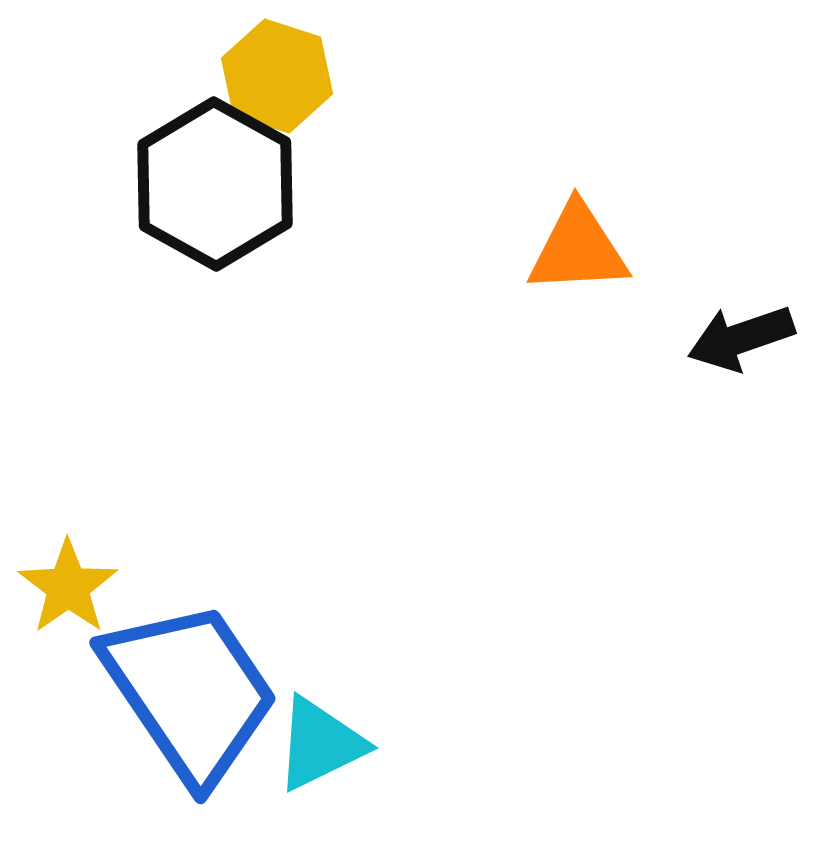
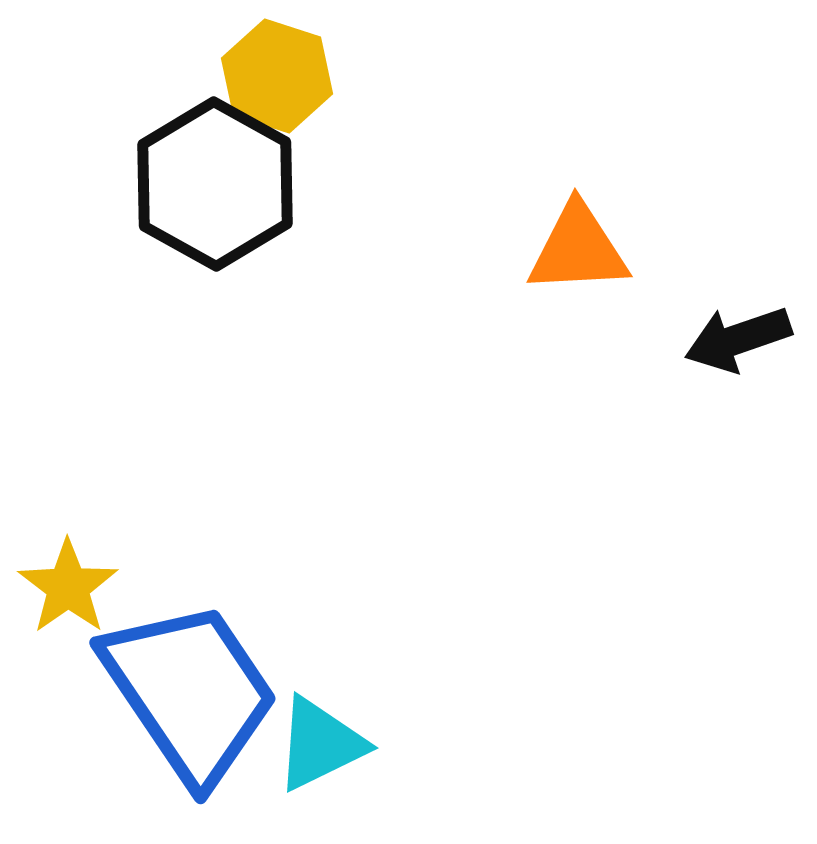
black arrow: moved 3 px left, 1 px down
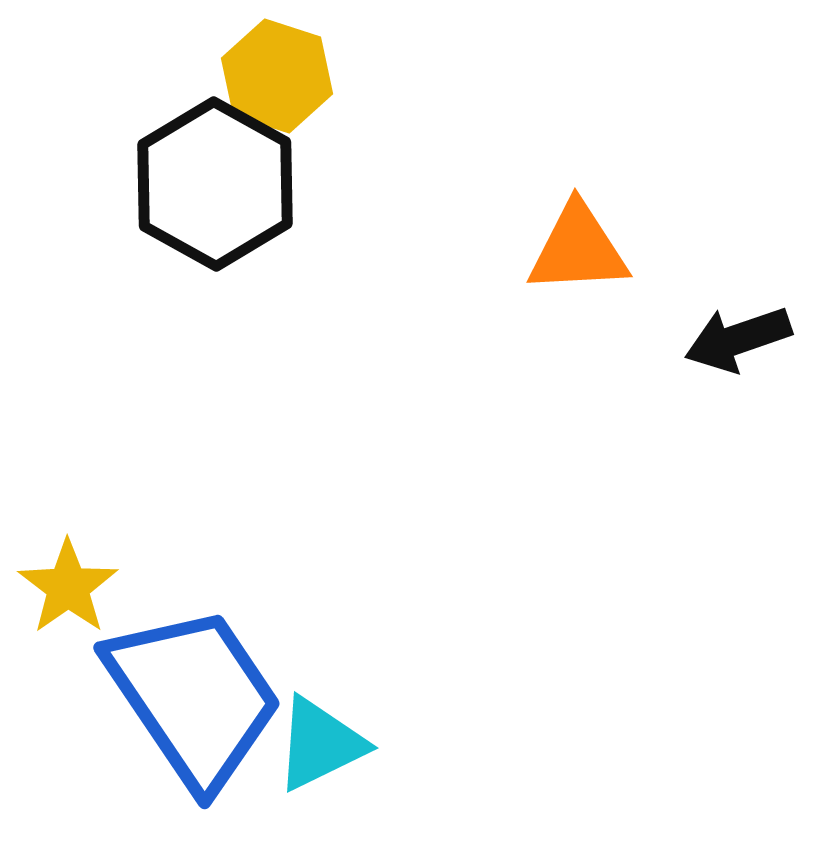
blue trapezoid: moved 4 px right, 5 px down
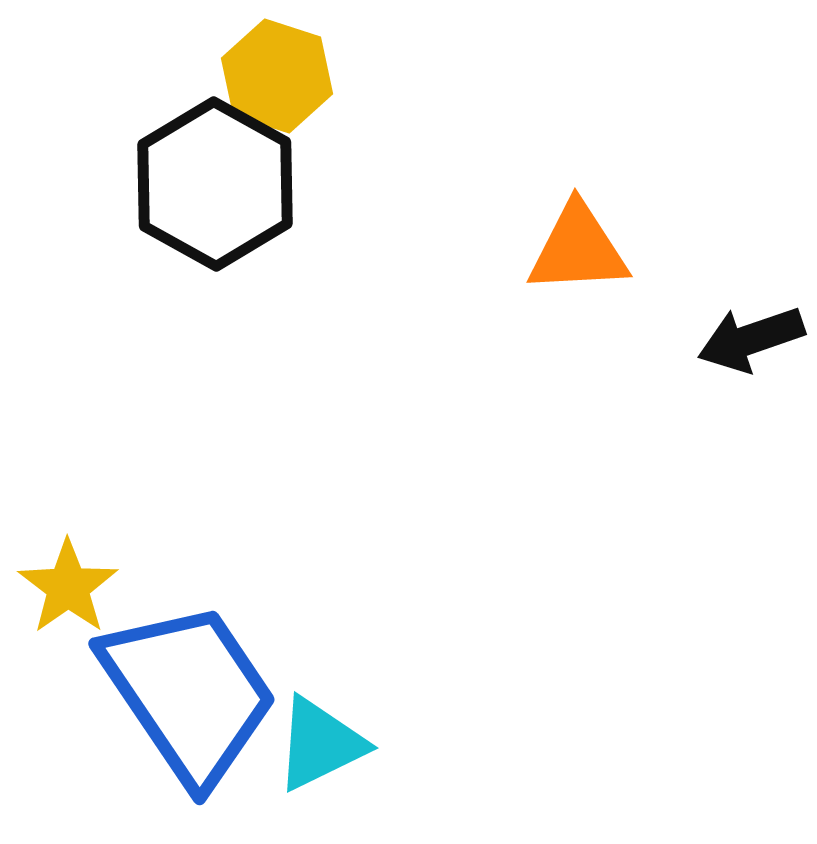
black arrow: moved 13 px right
blue trapezoid: moved 5 px left, 4 px up
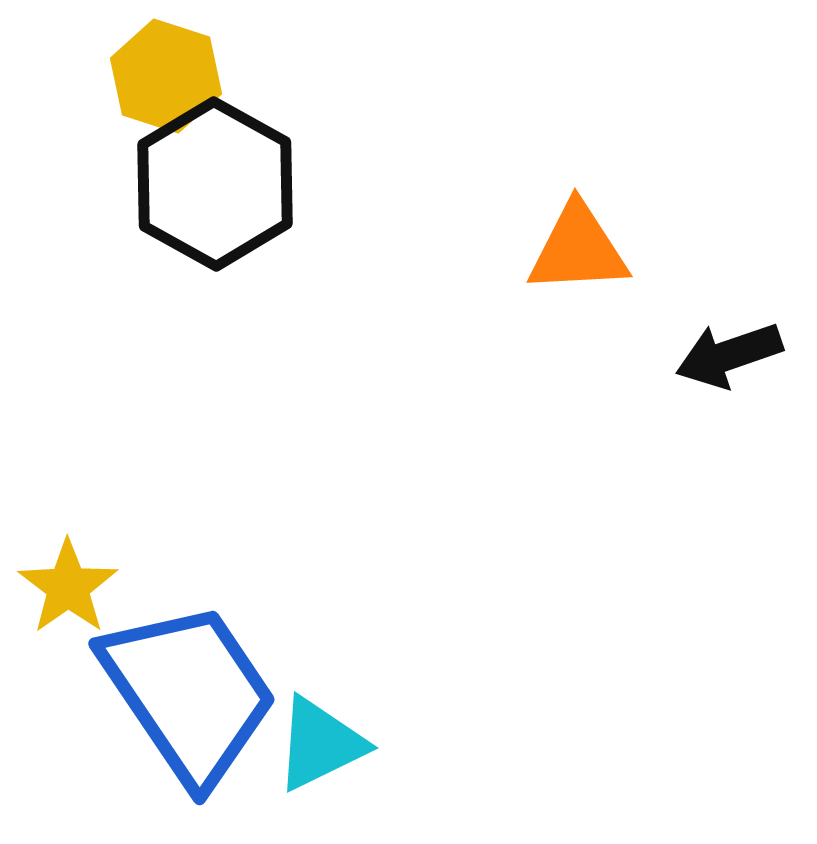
yellow hexagon: moved 111 px left
black arrow: moved 22 px left, 16 px down
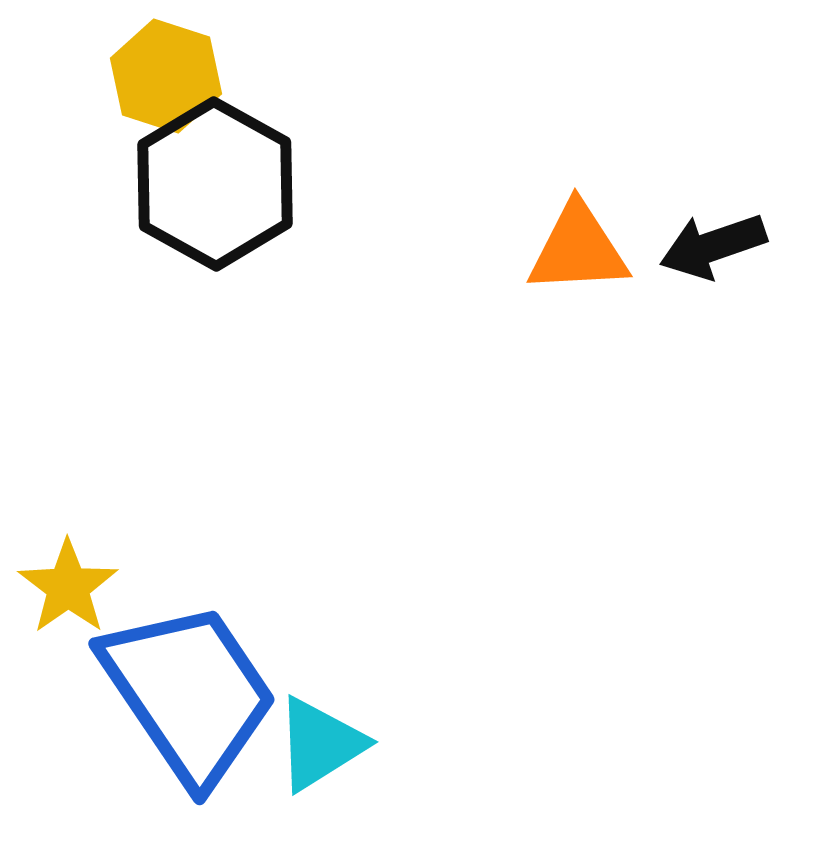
black arrow: moved 16 px left, 109 px up
cyan triangle: rotated 6 degrees counterclockwise
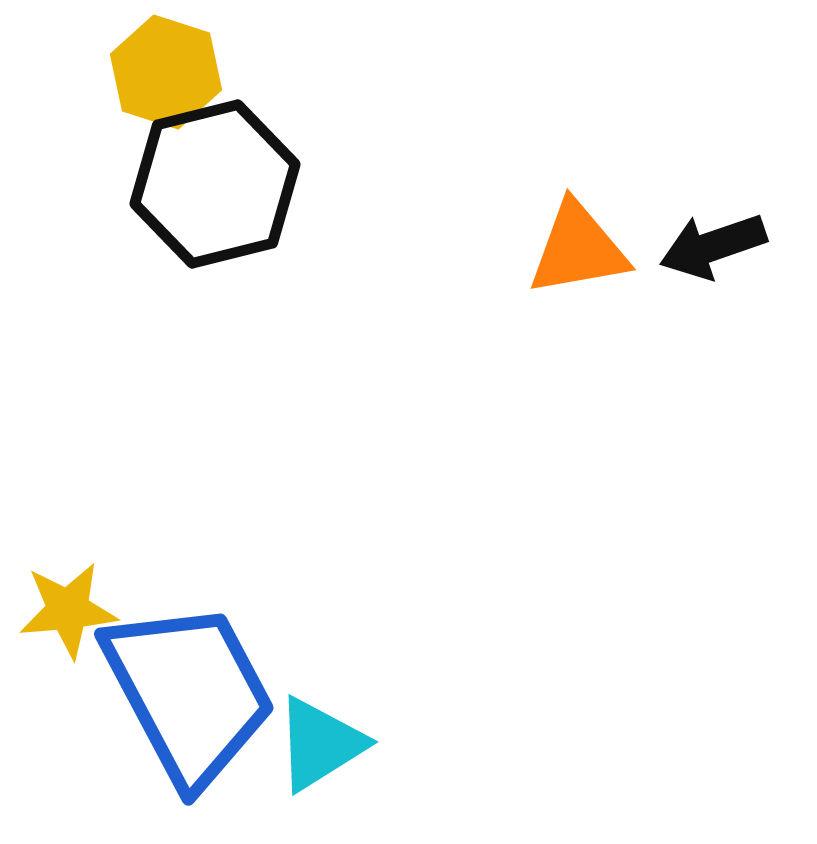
yellow hexagon: moved 4 px up
black hexagon: rotated 17 degrees clockwise
orange triangle: rotated 7 degrees counterclockwise
yellow star: moved 23 px down; rotated 30 degrees clockwise
blue trapezoid: rotated 6 degrees clockwise
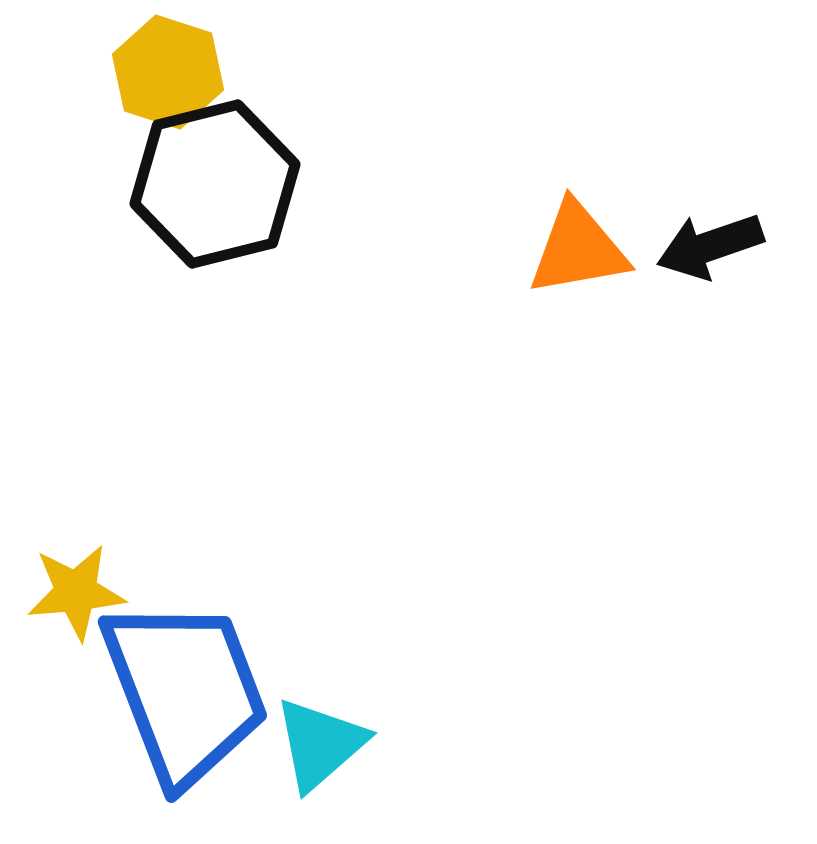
yellow hexagon: moved 2 px right
black arrow: moved 3 px left
yellow star: moved 8 px right, 18 px up
blue trapezoid: moved 4 px left, 2 px up; rotated 7 degrees clockwise
cyan triangle: rotated 9 degrees counterclockwise
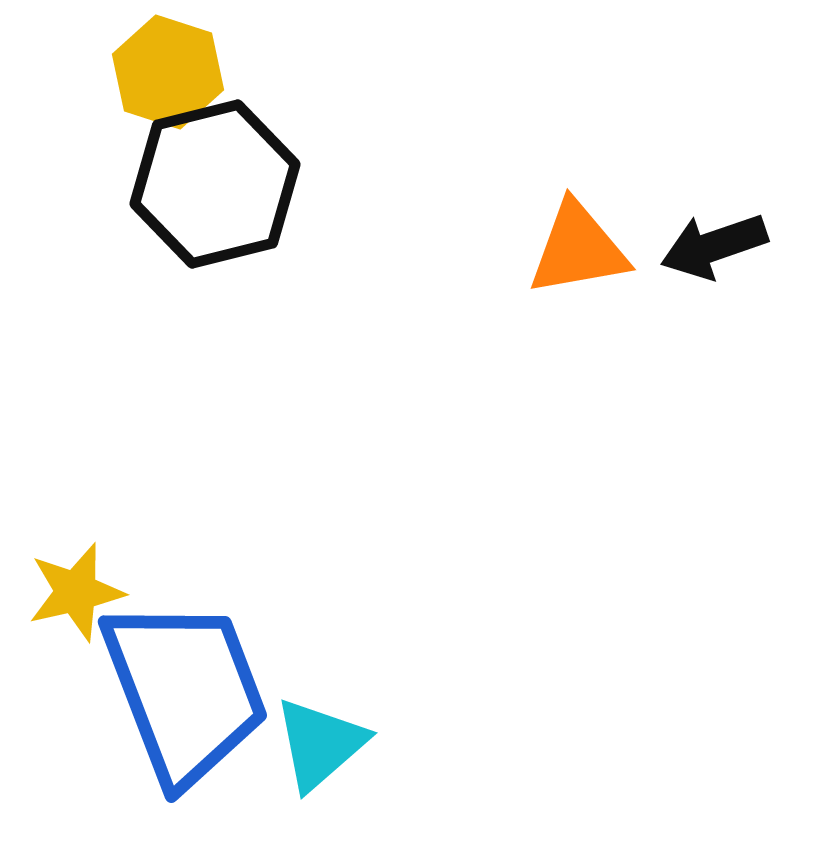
black arrow: moved 4 px right
yellow star: rotated 8 degrees counterclockwise
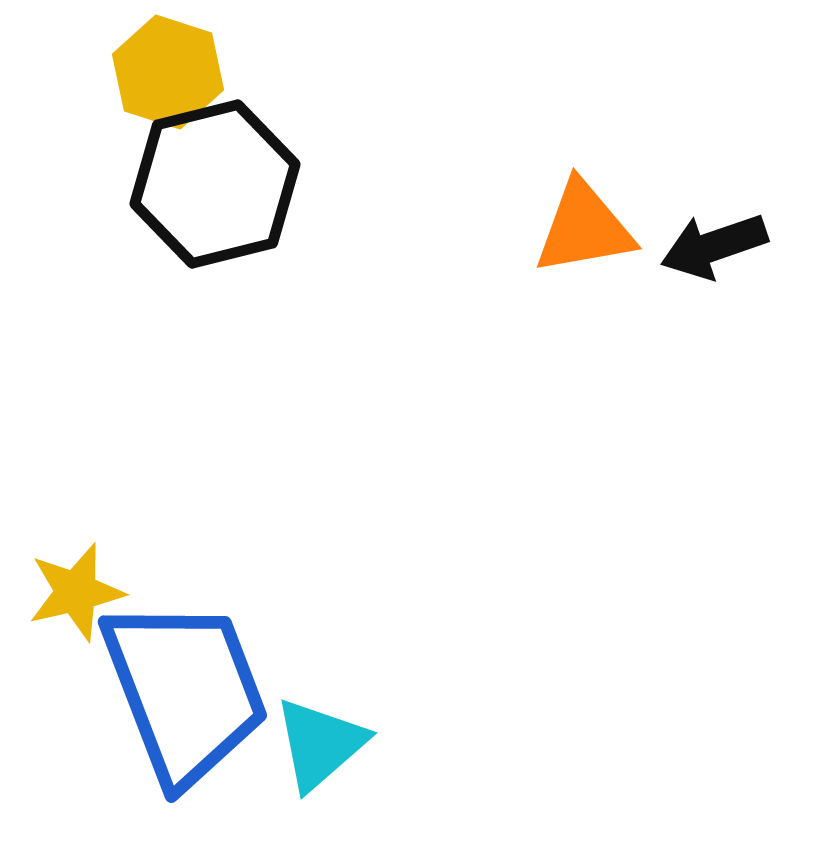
orange triangle: moved 6 px right, 21 px up
